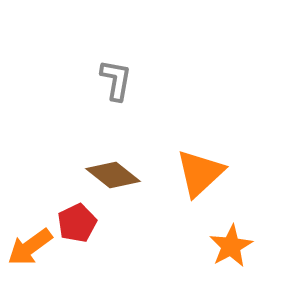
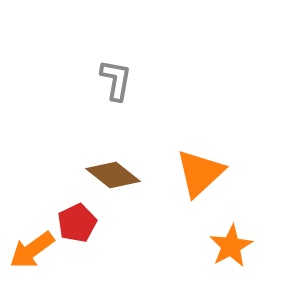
orange arrow: moved 2 px right, 3 px down
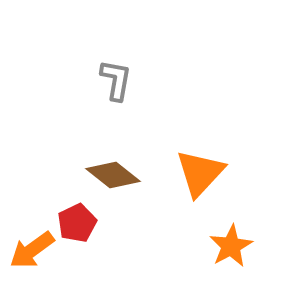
orange triangle: rotated 4 degrees counterclockwise
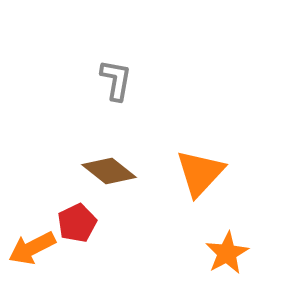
brown diamond: moved 4 px left, 4 px up
orange star: moved 4 px left, 7 px down
orange arrow: moved 2 px up; rotated 9 degrees clockwise
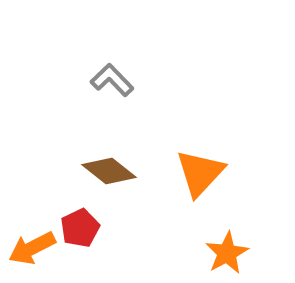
gray L-shape: moved 4 px left; rotated 54 degrees counterclockwise
red pentagon: moved 3 px right, 5 px down
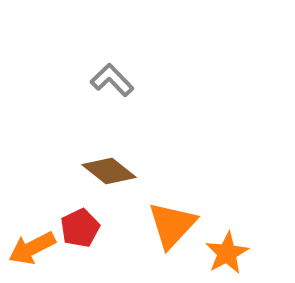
orange triangle: moved 28 px left, 52 px down
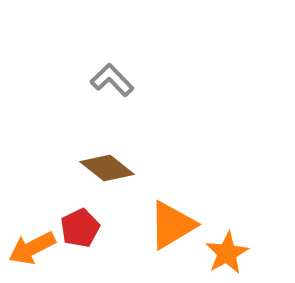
brown diamond: moved 2 px left, 3 px up
orange triangle: rotated 16 degrees clockwise
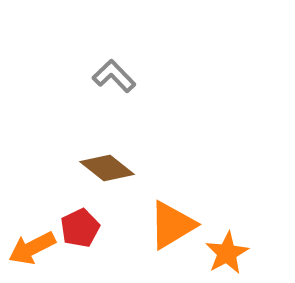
gray L-shape: moved 2 px right, 4 px up
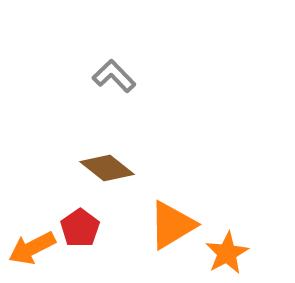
red pentagon: rotated 9 degrees counterclockwise
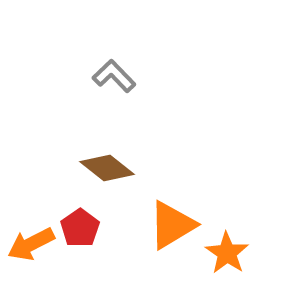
orange arrow: moved 1 px left, 4 px up
orange star: rotated 9 degrees counterclockwise
